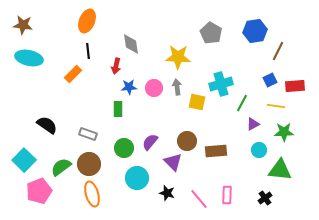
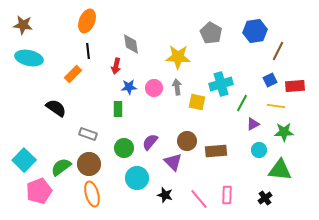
black semicircle at (47, 125): moved 9 px right, 17 px up
black star at (167, 193): moved 2 px left, 2 px down
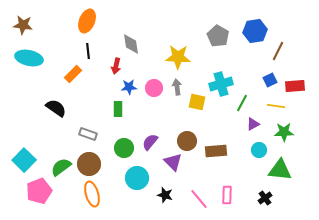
gray pentagon at (211, 33): moved 7 px right, 3 px down
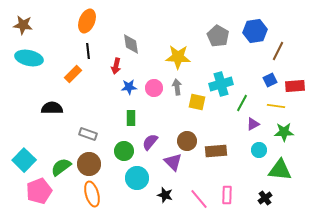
black semicircle at (56, 108): moved 4 px left; rotated 35 degrees counterclockwise
green rectangle at (118, 109): moved 13 px right, 9 px down
green circle at (124, 148): moved 3 px down
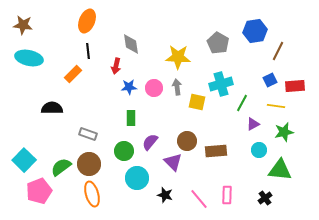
gray pentagon at (218, 36): moved 7 px down
green star at (284, 132): rotated 12 degrees counterclockwise
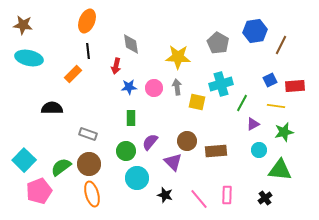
brown line at (278, 51): moved 3 px right, 6 px up
green circle at (124, 151): moved 2 px right
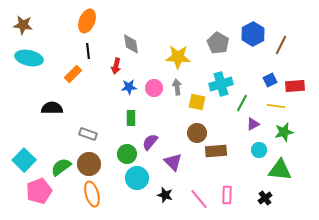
blue hexagon at (255, 31): moved 2 px left, 3 px down; rotated 20 degrees counterclockwise
brown circle at (187, 141): moved 10 px right, 8 px up
green circle at (126, 151): moved 1 px right, 3 px down
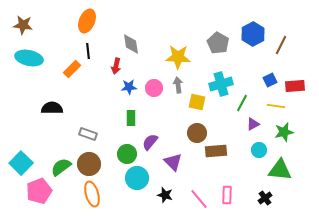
orange rectangle at (73, 74): moved 1 px left, 5 px up
gray arrow at (177, 87): moved 1 px right, 2 px up
cyan square at (24, 160): moved 3 px left, 3 px down
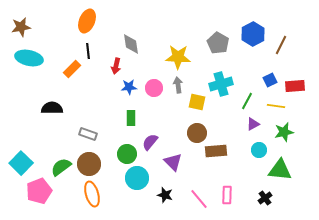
brown star at (23, 25): moved 2 px left, 2 px down; rotated 18 degrees counterclockwise
green line at (242, 103): moved 5 px right, 2 px up
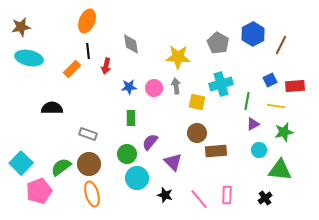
red arrow at (116, 66): moved 10 px left
gray arrow at (178, 85): moved 2 px left, 1 px down
green line at (247, 101): rotated 18 degrees counterclockwise
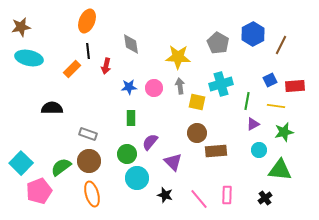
gray arrow at (176, 86): moved 4 px right
brown circle at (89, 164): moved 3 px up
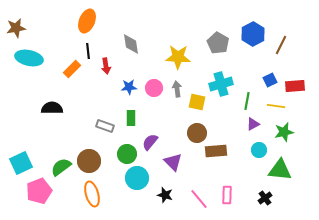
brown star at (21, 27): moved 5 px left, 1 px down
red arrow at (106, 66): rotated 21 degrees counterclockwise
gray arrow at (180, 86): moved 3 px left, 3 px down
gray rectangle at (88, 134): moved 17 px right, 8 px up
cyan square at (21, 163): rotated 20 degrees clockwise
